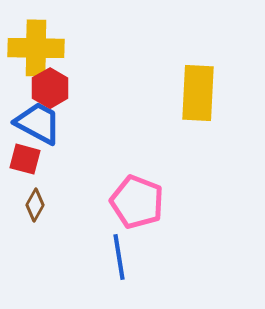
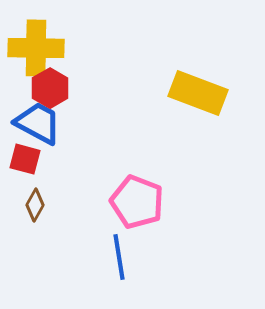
yellow rectangle: rotated 72 degrees counterclockwise
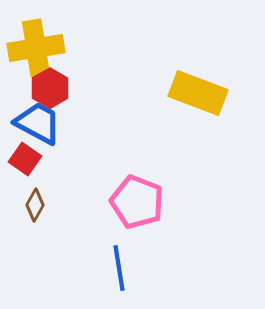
yellow cross: rotated 10 degrees counterclockwise
red square: rotated 20 degrees clockwise
blue line: moved 11 px down
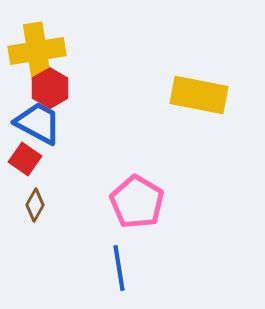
yellow cross: moved 1 px right, 3 px down
yellow rectangle: moved 1 px right, 2 px down; rotated 10 degrees counterclockwise
pink pentagon: rotated 10 degrees clockwise
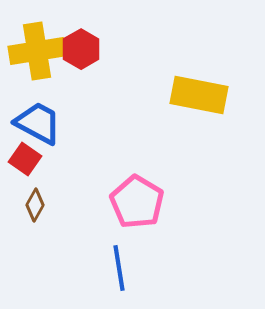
red hexagon: moved 31 px right, 39 px up
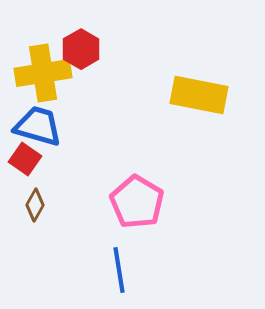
yellow cross: moved 6 px right, 22 px down
blue trapezoid: moved 3 px down; rotated 12 degrees counterclockwise
blue line: moved 2 px down
